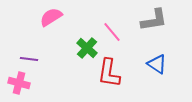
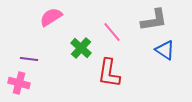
green cross: moved 6 px left
blue triangle: moved 8 px right, 14 px up
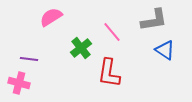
green cross: rotated 10 degrees clockwise
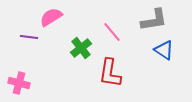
blue triangle: moved 1 px left
purple line: moved 22 px up
red L-shape: moved 1 px right
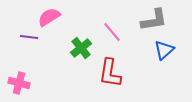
pink semicircle: moved 2 px left
blue triangle: rotated 45 degrees clockwise
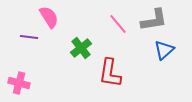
pink semicircle: rotated 90 degrees clockwise
pink line: moved 6 px right, 8 px up
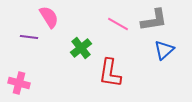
pink line: rotated 20 degrees counterclockwise
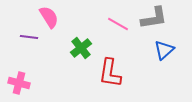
gray L-shape: moved 2 px up
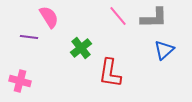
gray L-shape: rotated 8 degrees clockwise
pink line: moved 8 px up; rotated 20 degrees clockwise
pink cross: moved 1 px right, 2 px up
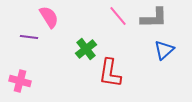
green cross: moved 5 px right, 1 px down
